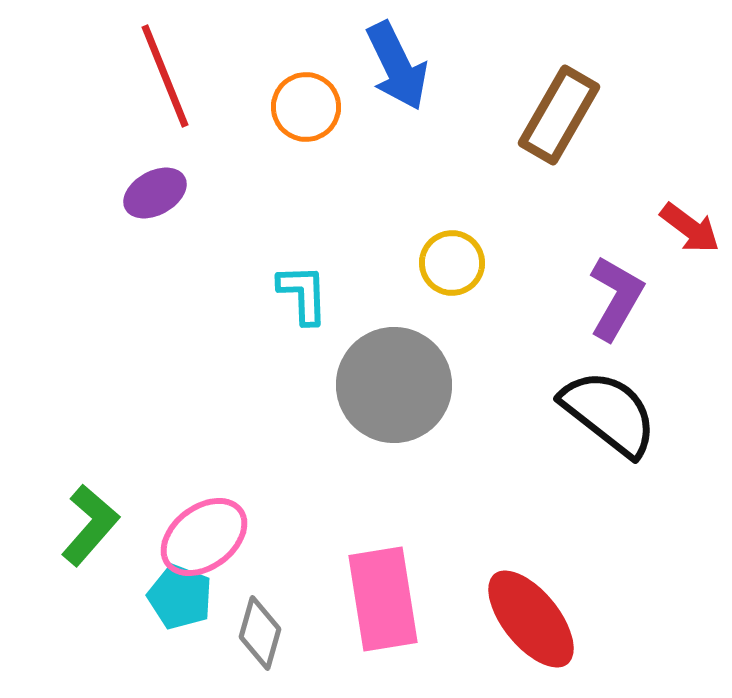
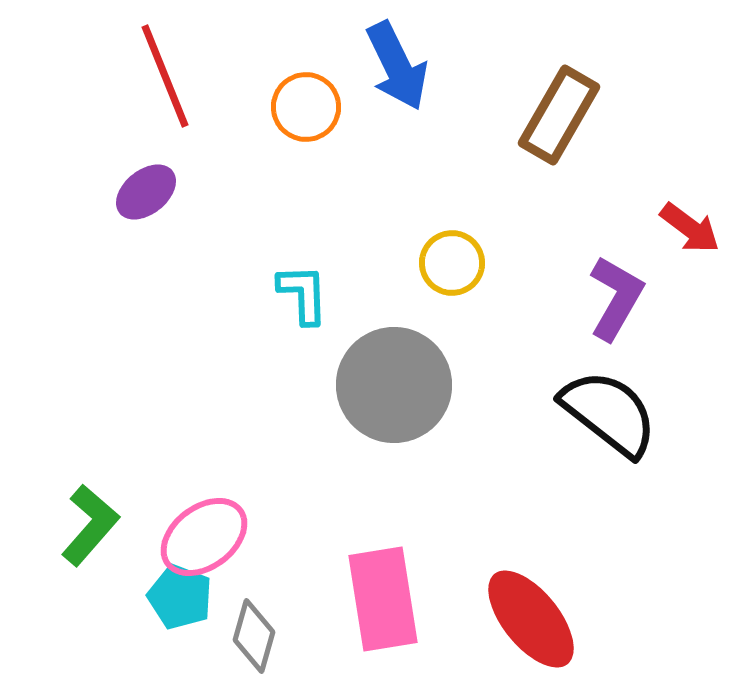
purple ellipse: moved 9 px left, 1 px up; rotated 10 degrees counterclockwise
gray diamond: moved 6 px left, 3 px down
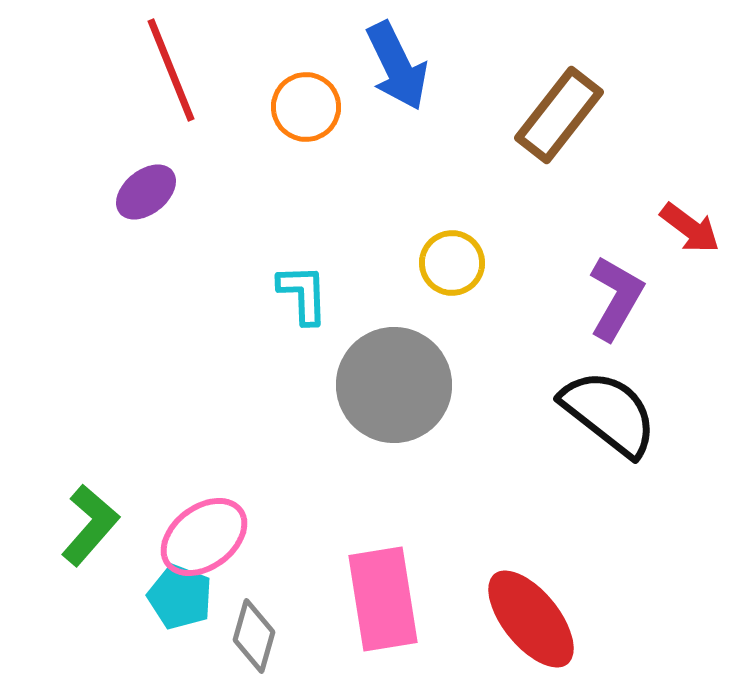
red line: moved 6 px right, 6 px up
brown rectangle: rotated 8 degrees clockwise
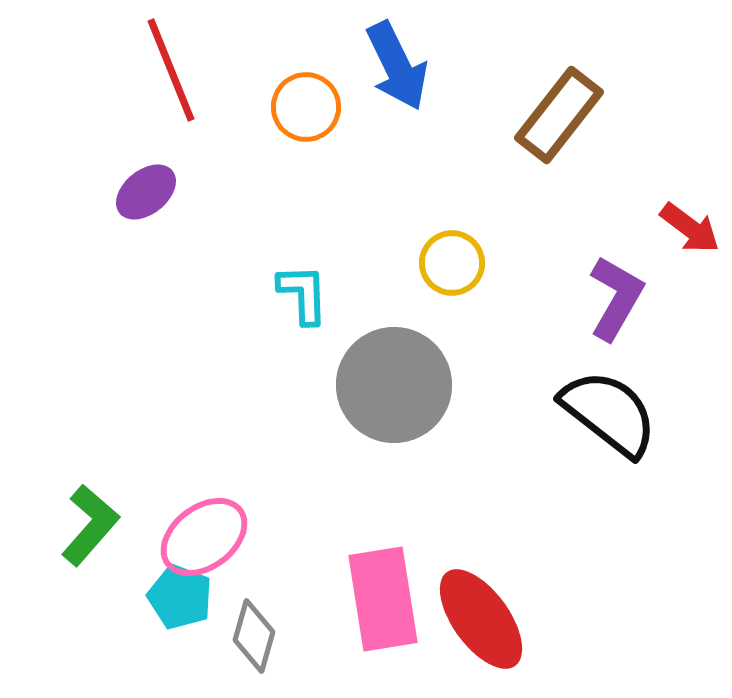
red ellipse: moved 50 px left; rotated 3 degrees clockwise
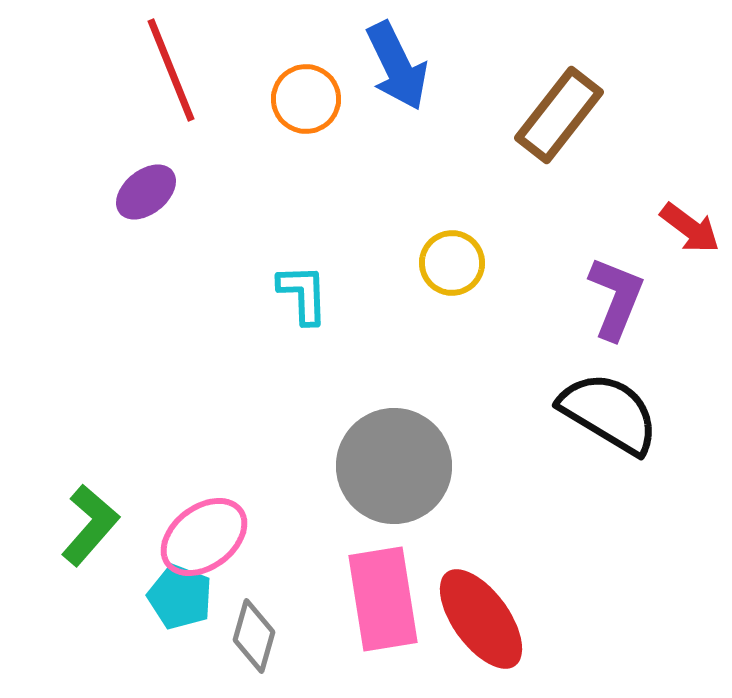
orange circle: moved 8 px up
purple L-shape: rotated 8 degrees counterclockwise
gray circle: moved 81 px down
black semicircle: rotated 7 degrees counterclockwise
